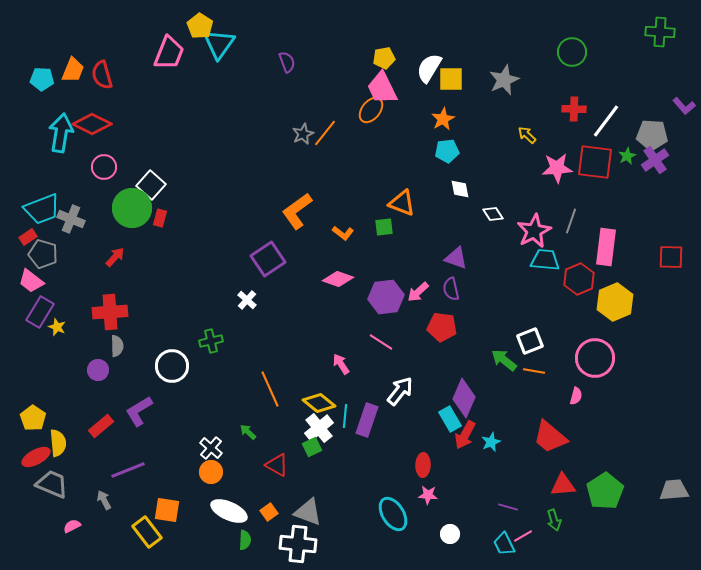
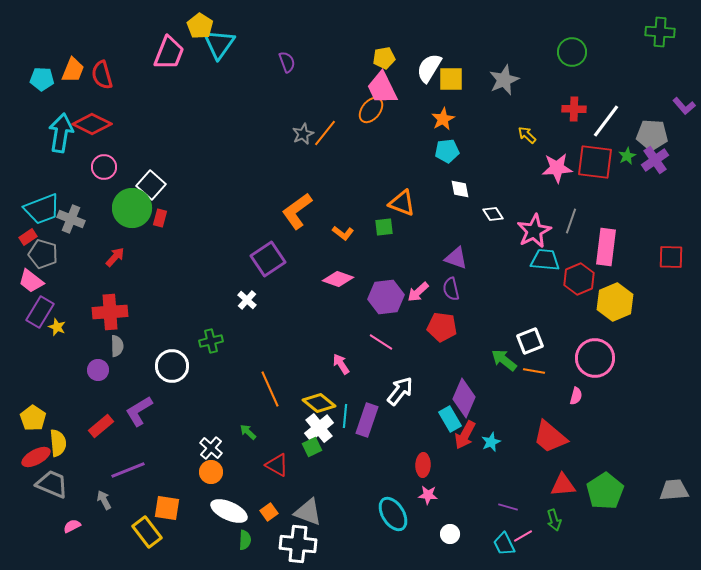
orange square at (167, 510): moved 2 px up
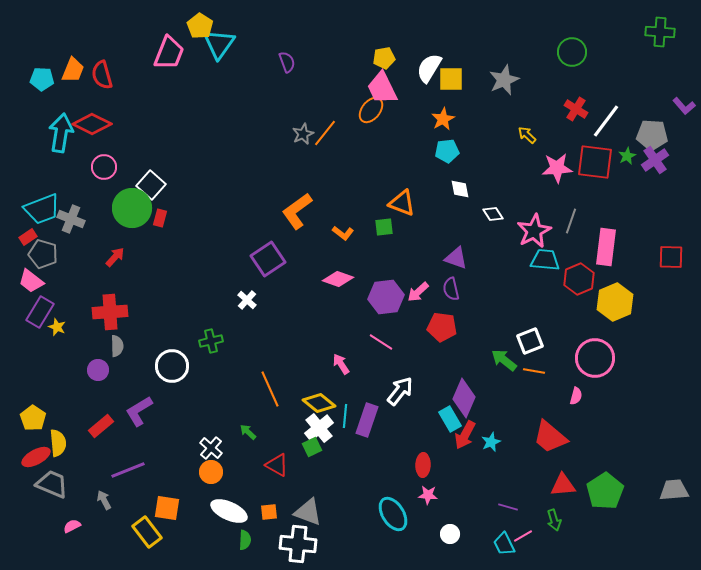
red cross at (574, 109): moved 2 px right; rotated 30 degrees clockwise
orange square at (269, 512): rotated 30 degrees clockwise
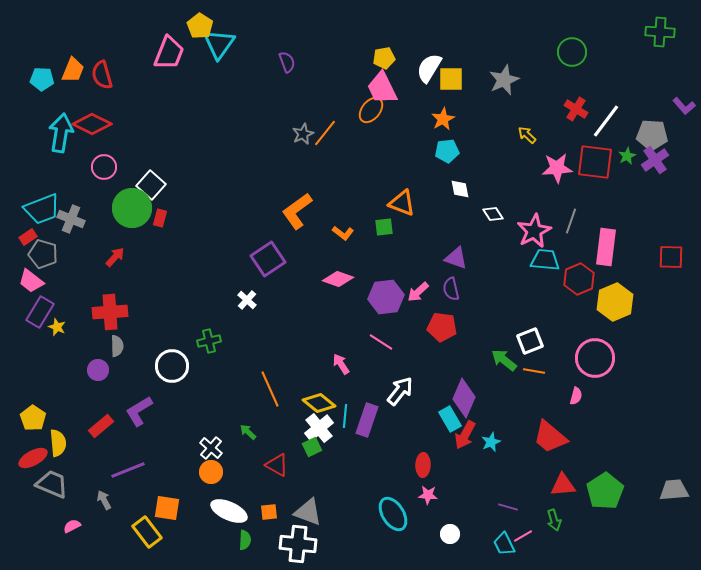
green cross at (211, 341): moved 2 px left
red ellipse at (36, 457): moved 3 px left, 1 px down
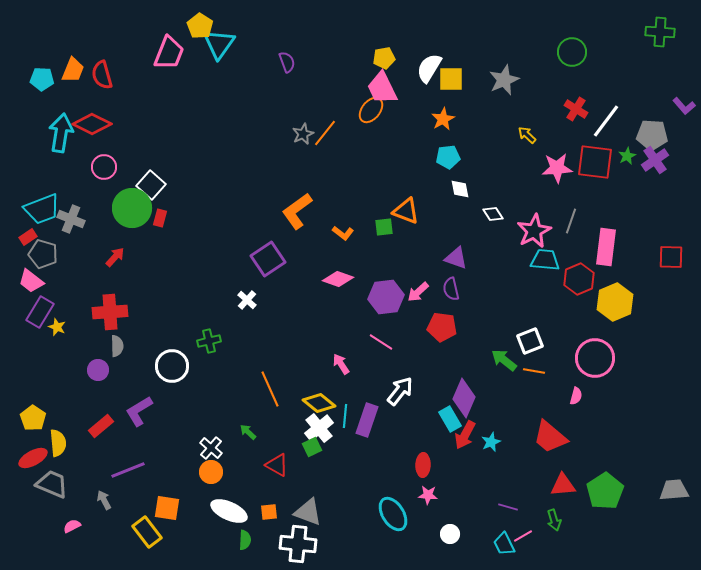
cyan pentagon at (447, 151): moved 1 px right, 6 px down
orange triangle at (402, 203): moved 4 px right, 8 px down
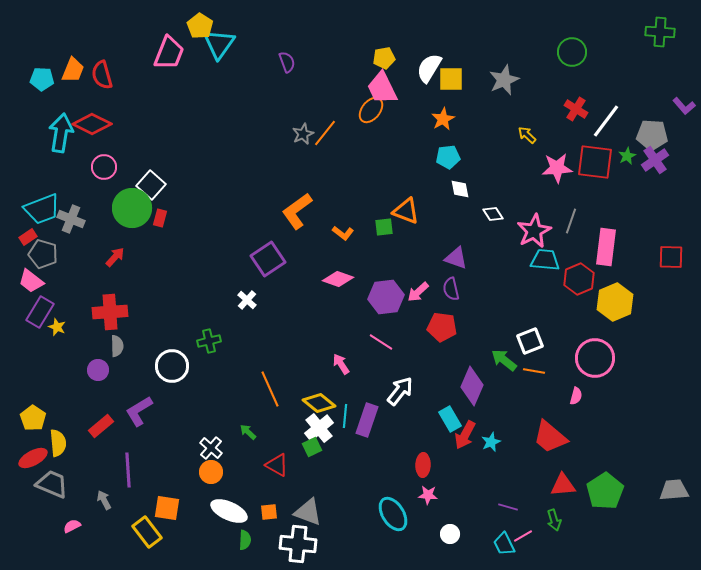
purple diamond at (464, 398): moved 8 px right, 12 px up
purple line at (128, 470): rotated 72 degrees counterclockwise
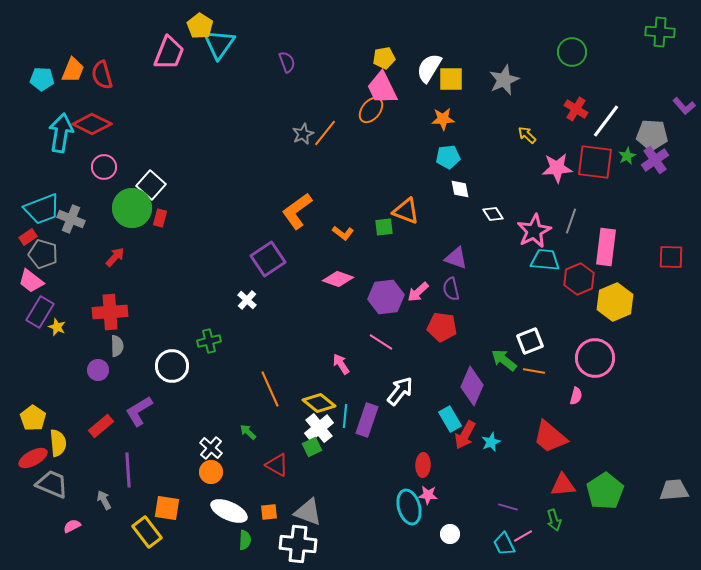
orange star at (443, 119): rotated 25 degrees clockwise
cyan ellipse at (393, 514): moved 16 px right, 7 px up; rotated 16 degrees clockwise
